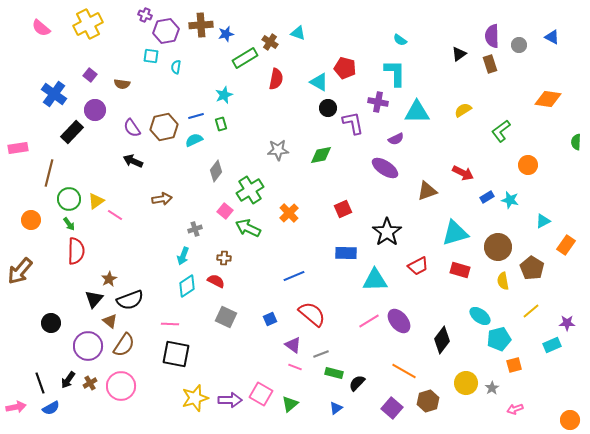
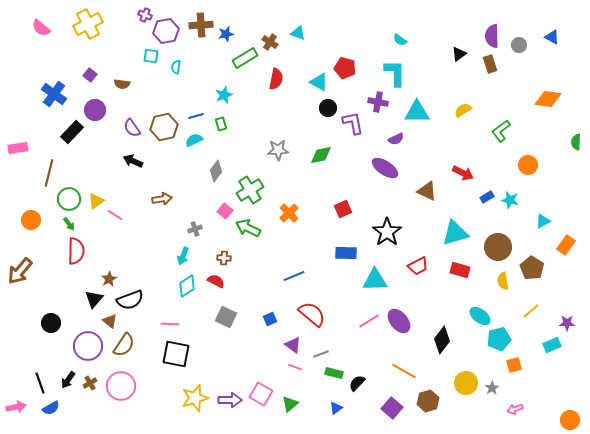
brown triangle at (427, 191): rotated 45 degrees clockwise
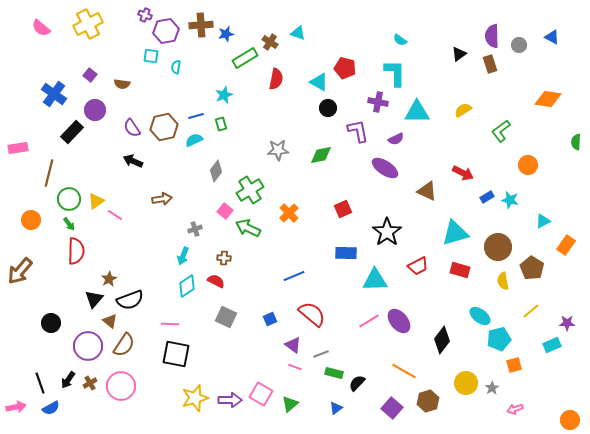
purple L-shape at (353, 123): moved 5 px right, 8 px down
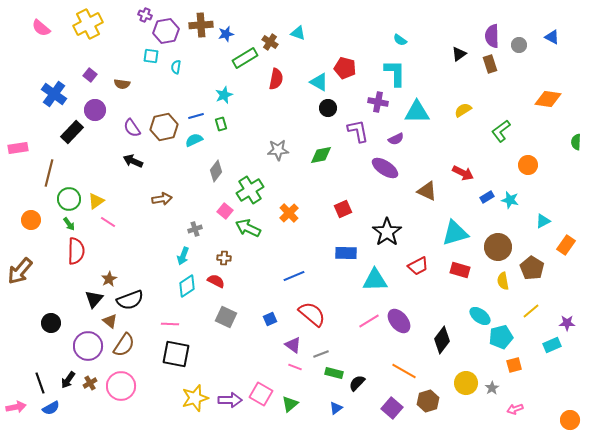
pink line at (115, 215): moved 7 px left, 7 px down
cyan pentagon at (499, 339): moved 2 px right, 2 px up
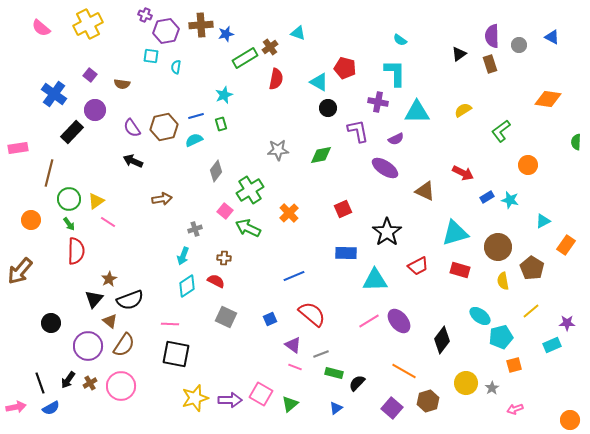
brown cross at (270, 42): moved 5 px down; rotated 21 degrees clockwise
brown triangle at (427, 191): moved 2 px left
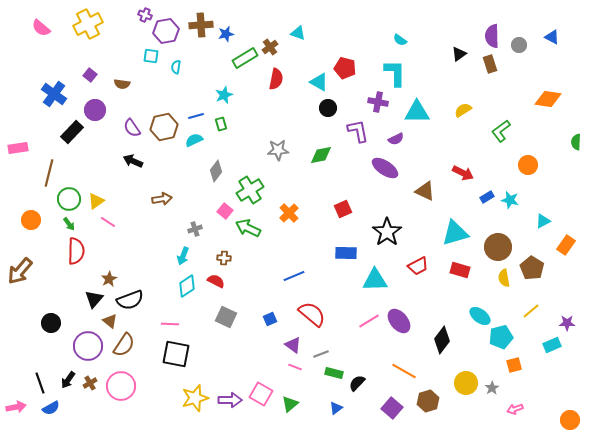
yellow semicircle at (503, 281): moved 1 px right, 3 px up
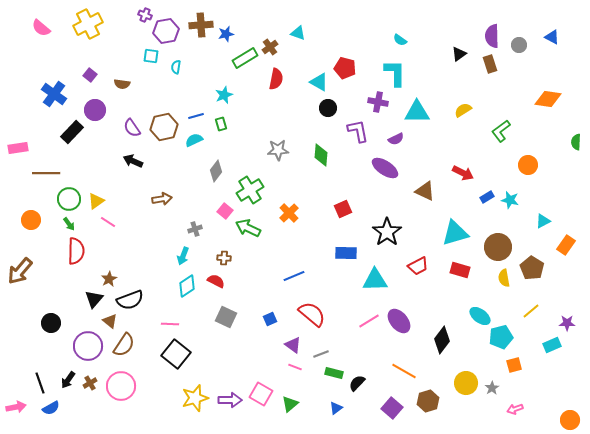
green diamond at (321, 155): rotated 75 degrees counterclockwise
brown line at (49, 173): moved 3 px left; rotated 76 degrees clockwise
black square at (176, 354): rotated 28 degrees clockwise
